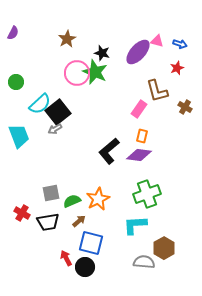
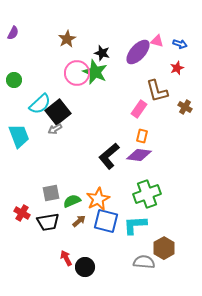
green circle: moved 2 px left, 2 px up
black L-shape: moved 5 px down
blue square: moved 15 px right, 22 px up
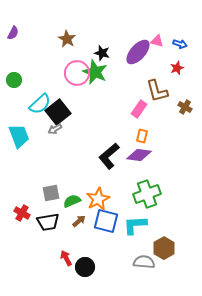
brown star: rotated 12 degrees counterclockwise
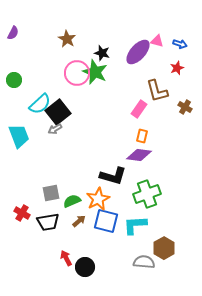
black L-shape: moved 4 px right, 20 px down; rotated 124 degrees counterclockwise
